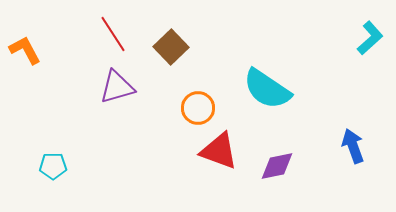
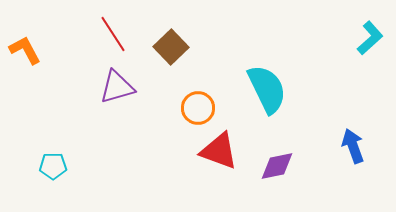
cyan semicircle: rotated 150 degrees counterclockwise
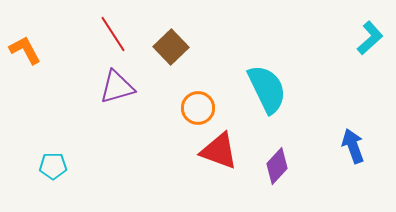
purple diamond: rotated 36 degrees counterclockwise
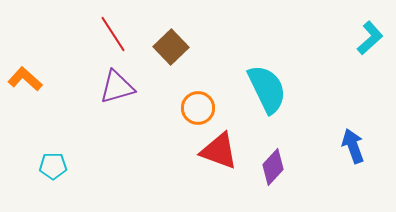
orange L-shape: moved 29 px down; rotated 20 degrees counterclockwise
purple diamond: moved 4 px left, 1 px down
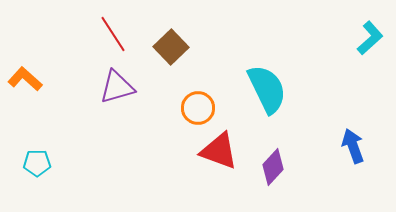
cyan pentagon: moved 16 px left, 3 px up
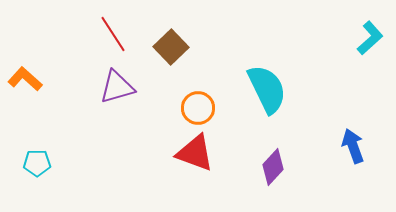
red triangle: moved 24 px left, 2 px down
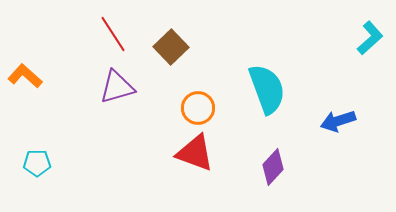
orange L-shape: moved 3 px up
cyan semicircle: rotated 6 degrees clockwise
blue arrow: moved 15 px left, 25 px up; rotated 88 degrees counterclockwise
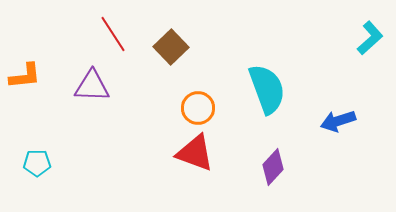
orange L-shape: rotated 132 degrees clockwise
purple triangle: moved 25 px left, 1 px up; rotated 18 degrees clockwise
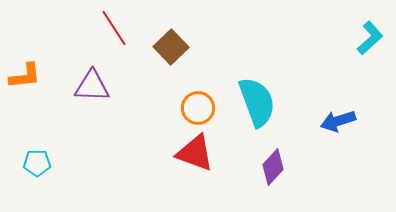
red line: moved 1 px right, 6 px up
cyan semicircle: moved 10 px left, 13 px down
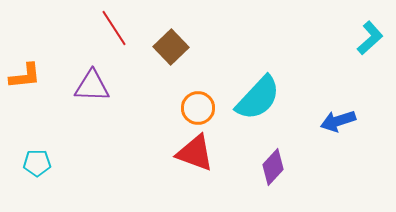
cyan semicircle: moved 1 px right, 4 px up; rotated 63 degrees clockwise
